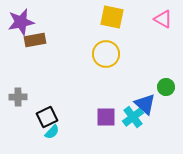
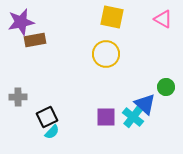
cyan cross: rotated 15 degrees counterclockwise
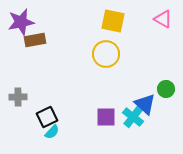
yellow square: moved 1 px right, 4 px down
green circle: moved 2 px down
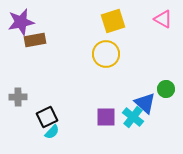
yellow square: rotated 30 degrees counterclockwise
blue triangle: moved 1 px up
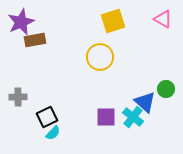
purple star: rotated 12 degrees counterclockwise
yellow circle: moved 6 px left, 3 px down
blue triangle: moved 1 px up
cyan semicircle: moved 1 px right, 1 px down
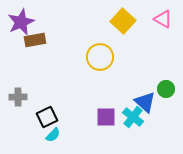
yellow square: moved 10 px right; rotated 30 degrees counterclockwise
cyan semicircle: moved 2 px down
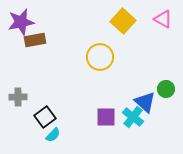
purple star: rotated 12 degrees clockwise
black square: moved 2 px left; rotated 10 degrees counterclockwise
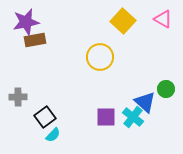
purple star: moved 5 px right
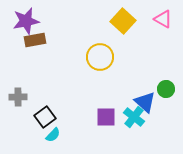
purple star: moved 1 px up
cyan cross: moved 1 px right
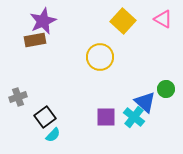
purple star: moved 17 px right; rotated 12 degrees counterclockwise
gray cross: rotated 18 degrees counterclockwise
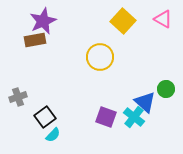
purple square: rotated 20 degrees clockwise
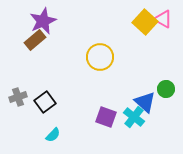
yellow square: moved 22 px right, 1 px down
brown rectangle: rotated 30 degrees counterclockwise
black square: moved 15 px up
